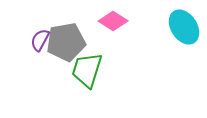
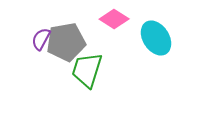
pink diamond: moved 1 px right, 2 px up
cyan ellipse: moved 28 px left, 11 px down
purple semicircle: moved 1 px right, 1 px up
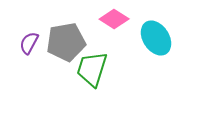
purple semicircle: moved 12 px left, 4 px down
green trapezoid: moved 5 px right, 1 px up
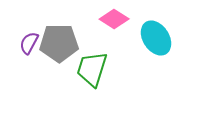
gray pentagon: moved 7 px left, 1 px down; rotated 9 degrees clockwise
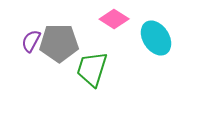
purple semicircle: moved 2 px right, 2 px up
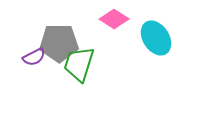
purple semicircle: moved 3 px right, 16 px down; rotated 145 degrees counterclockwise
green trapezoid: moved 13 px left, 5 px up
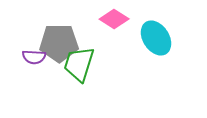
purple semicircle: rotated 30 degrees clockwise
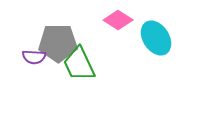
pink diamond: moved 4 px right, 1 px down
gray pentagon: moved 1 px left
green trapezoid: rotated 42 degrees counterclockwise
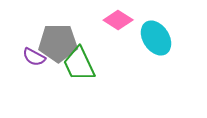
purple semicircle: rotated 25 degrees clockwise
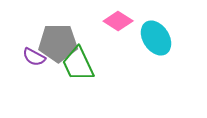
pink diamond: moved 1 px down
green trapezoid: moved 1 px left
